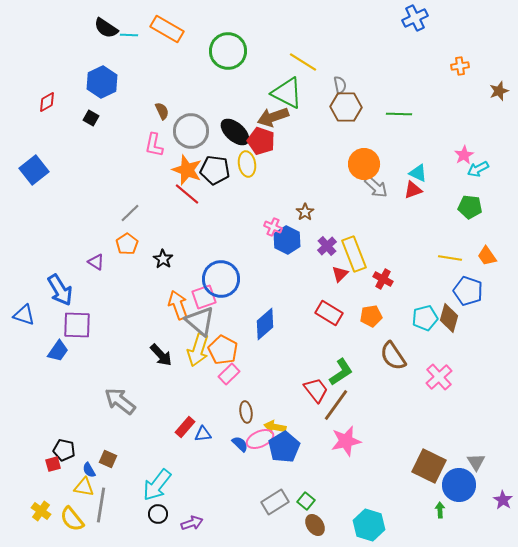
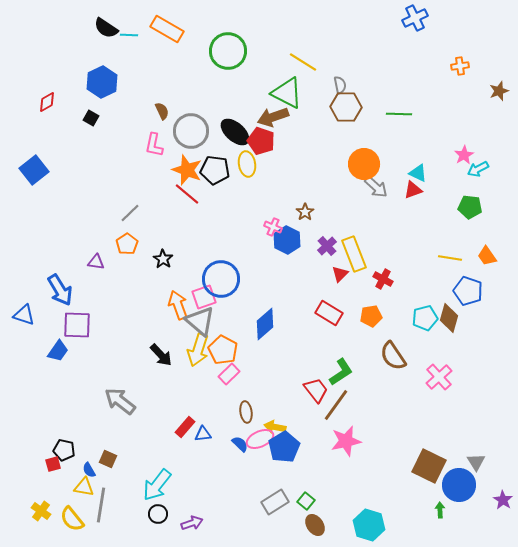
purple triangle at (96, 262): rotated 24 degrees counterclockwise
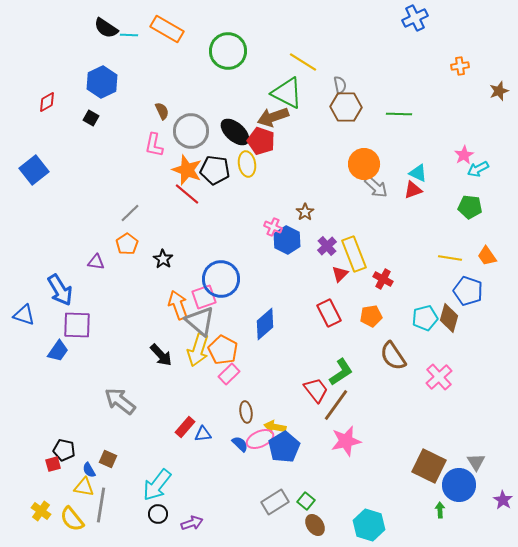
red rectangle at (329, 313): rotated 32 degrees clockwise
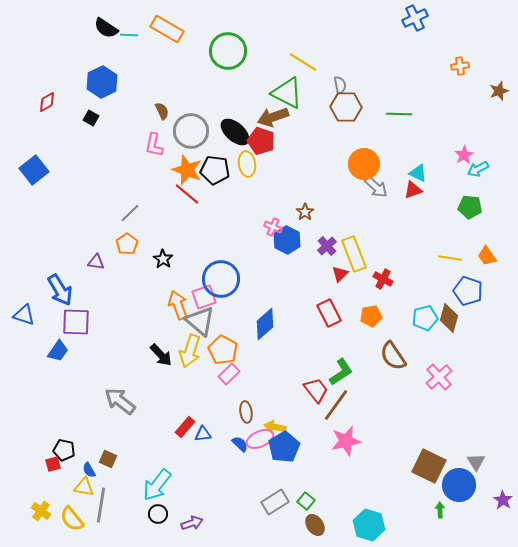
purple square at (77, 325): moved 1 px left, 3 px up
yellow arrow at (198, 350): moved 8 px left, 1 px down
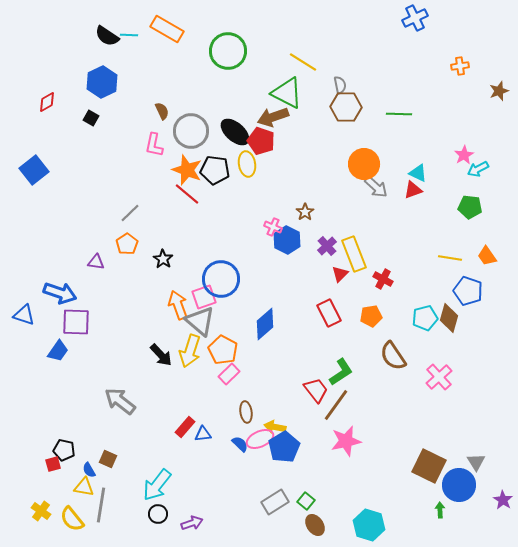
black semicircle at (106, 28): moved 1 px right, 8 px down
blue arrow at (60, 290): moved 3 px down; rotated 40 degrees counterclockwise
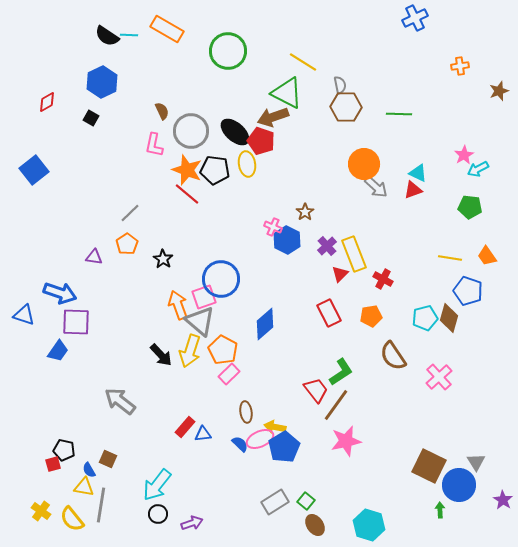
purple triangle at (96, 262): moved 2 px left, 5 px up
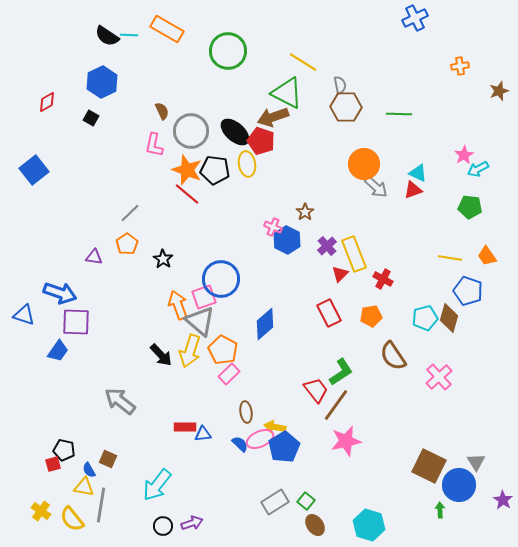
red rectangle at (185, 427): rotated 50 degrees clockwise
black circle at (158, 514): moved 5 px right, 12 px down
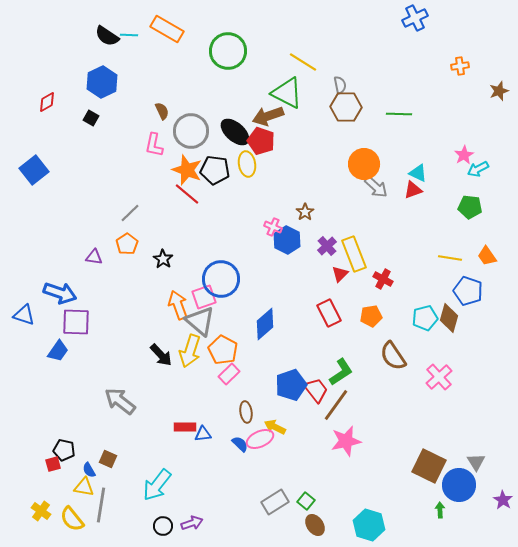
brown arrow at (273, 117): moved 5 px left, 1 px up
yellow arrow at (275, 427): rotated 15 degrees clockwise
blue pentagon at (284, 447): moved 7 px right, 62 px up; rotated 12 degrees clockwise
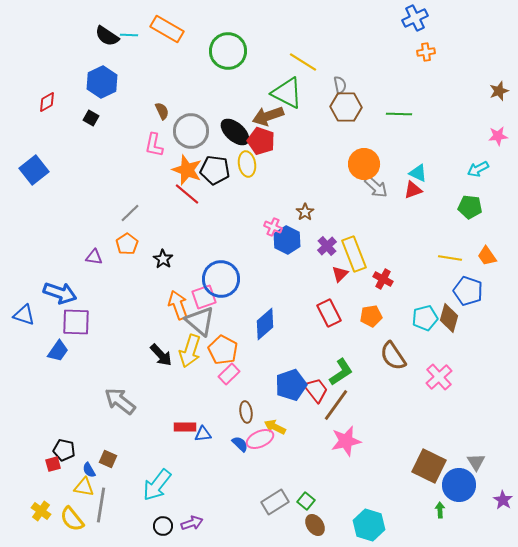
orange cross at (460, 66): moved 34 px left, 14 px up
pink star at (464, 155): moved 34 px right, 19 px up; rotated 24 degrees clockwise
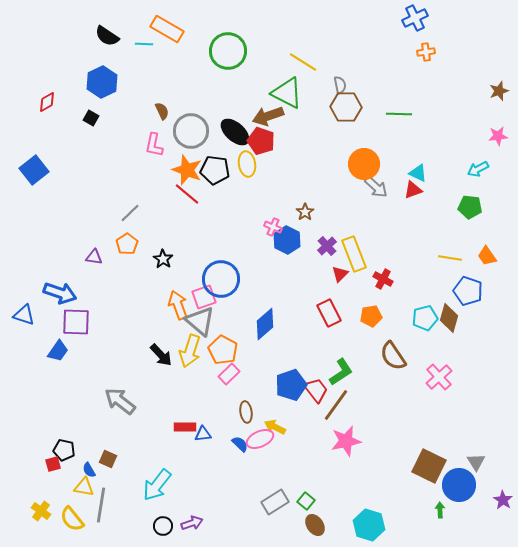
cyan line at (129, 35): moved 15 px right, 9 px down
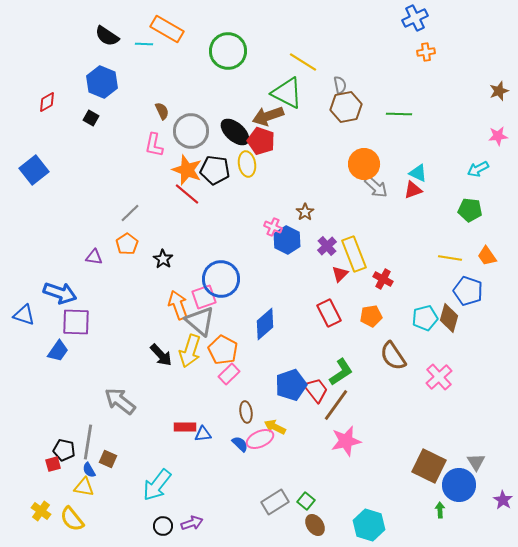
blue hexagon at (102, 82): rotated 12 degrees counterclockwise
brown hexagon at (346, 107): rotated 12 degrees counterclockwise
green pentagon at (470, 207): moved 3 px down
gray line at (101, 505): moved 13 px left, 63 px up
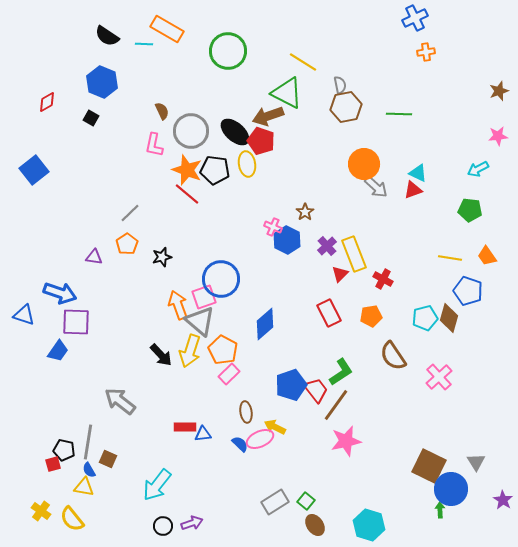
black star at (163, 259): moved 1 px left, 2 px up; rotated 24 degrees clockwise
blue circle at (459, 485): moved 8 px left, 4 px down
